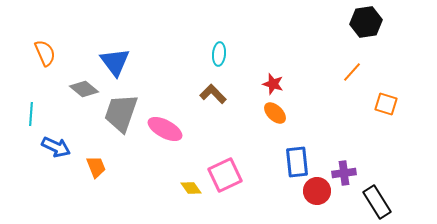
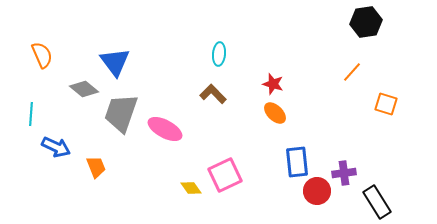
orange semicircle: moved 3 px left, 2 px down
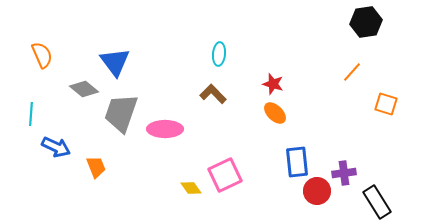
pink ellipse: rotated 28 degrees counterclockwise
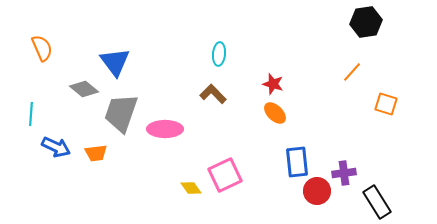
orange semicircle: moved 7 px up
orange trapezoid: moved 14 px up; rotated 105 degrees clockwise
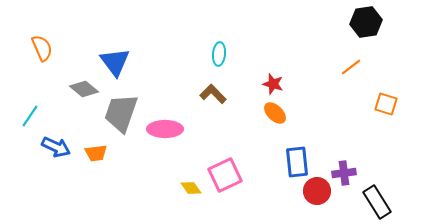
orange line: moved 1 px left, 5 px up; rotated 10 degrees clockwise
cyan line: moved 1 px left, 2 px down; rotated 30 degrees clockwise
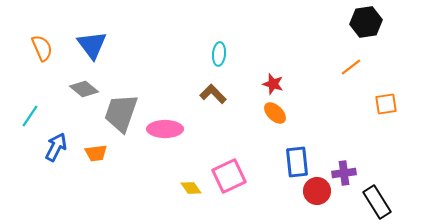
blue triangle: moved 23 px left, 17 px up
orange square: rotated 25 degrees counterclockwise
blue arrow: rotated 88 degrees counterclockwise
pink square: moved 4 px right, 1 px down
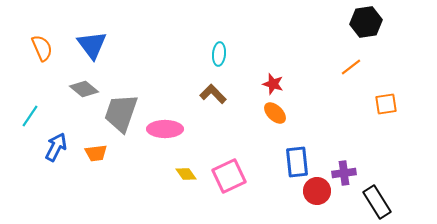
yellow diamond: moved 5 px left, 14 px up
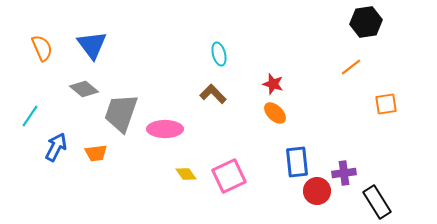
cyan ellipse: rotated 20 degrees counterclockwise
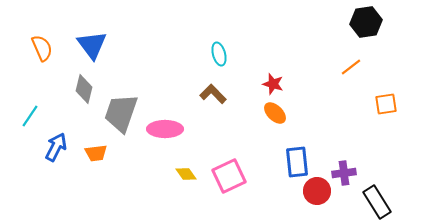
gray diamond: rotated 64 degrees clockwise
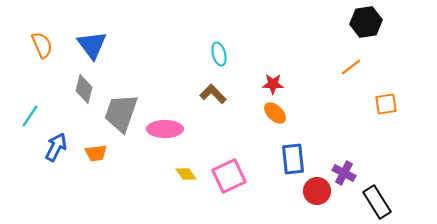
orange semicircle: moved 3 px up
red star: rotated 15 degrees counterclockwise
blue rectangle: moved 4 px left, 3 px up
purple cross: rotated 35 degrees clockwise
